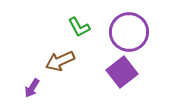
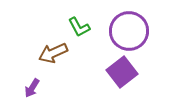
purple circle: moved 1 px up
brown arrow: moved 7 px left, 8 px up
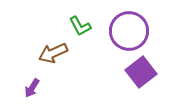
green L-shape: moved 1 px right, 1 px up
purple square: moved 19 px right
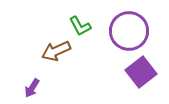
brown arrow: moved 3 px right, 2 px up
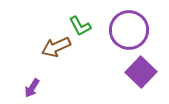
purple circle: moved 1 px up
brown arrow: moved 4 px up
purple square: rotated 8 degrees counterclockwise
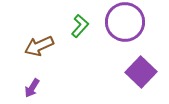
green L-shape: rotated 110 degrees counterclockwise
purple circle: moved 4 px left, 8 px up
brown arrow: moved 17 px left, 1 px up
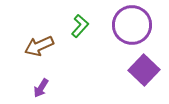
purple circle: moved 7 px right, 3 px down
purple square: moved 3 px right, 2 px up
purple arrow: moved 9 px right
